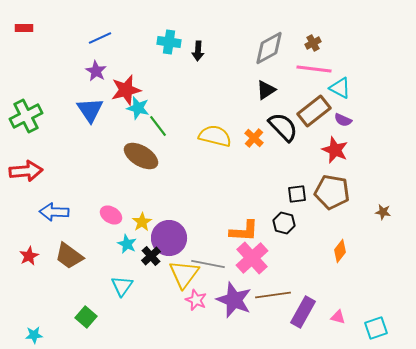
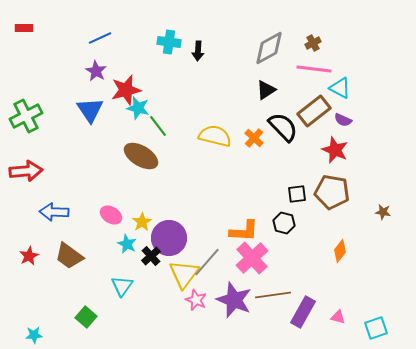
gray line at (208, 264): moved 1 px left, 2 px up; rotated 60 degrees counterclockwise
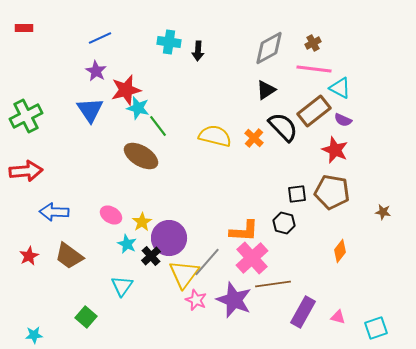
brown line at (273, 295): moved 11 px up
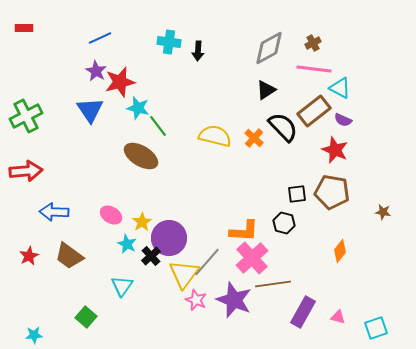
red star at (126, 90): moved 6 px left, 8 px up
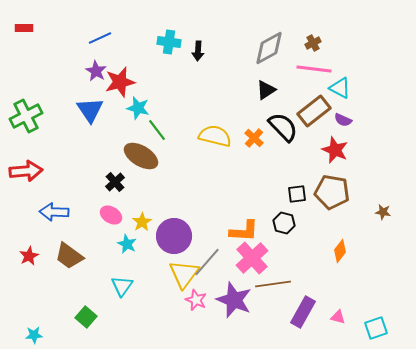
green line at (158, 126): moved 1 px left, 4 px down
purple circle at (169, 238): moved 5 px right, 2 px up
black cross at (151, 256): moved 36 px left, 74 px up
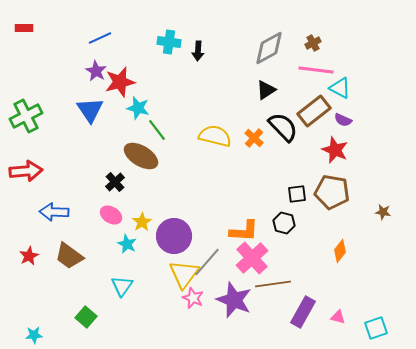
pink line at (314, 69): moved 2 px right, 1 px down
pink star at (196, 300): moved 3 px left, 2 px up
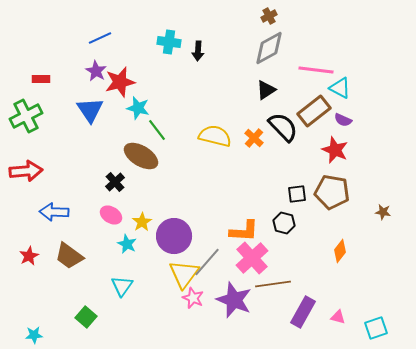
red rectangle at (24, 28): moved 17 px right, 51 px down
brown cross at (313, 43): moved 44 px left, 27 px up
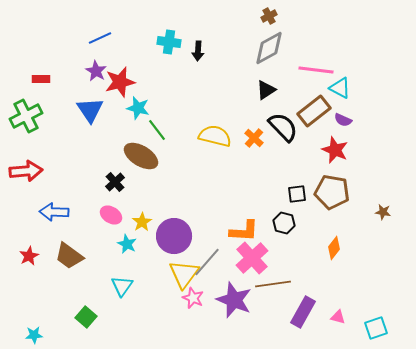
orange diamond at (340, 251): moved 6 px left, 3 px up
